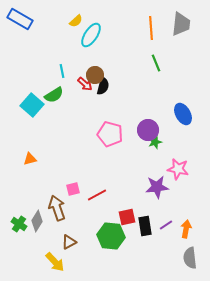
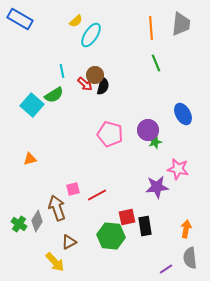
purple line: moved 44 px down
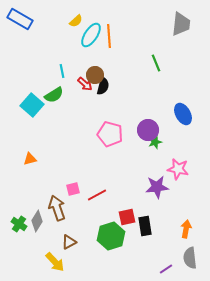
orange line: moved 42 px left, 8 px down
green hexagon: rotated 24 degrees counterclockwise
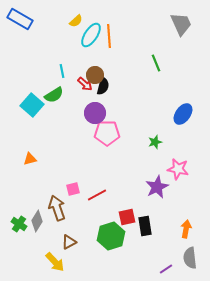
gray trapezoid: rotated 30 degrees counterclockwise
blue ellipse: rotated 65 degrees clockwise
purple circle: moved 53 px left, 17 px up
pink pentagon: moved 3 px left, 1 px up; rotated 15 degrees counterclockwise
purple star: rotated 20 degrees counterclockwise
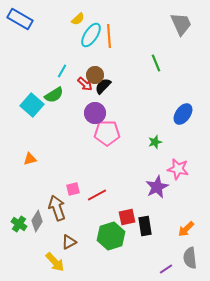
yellow semicircle: moved 2 px right, 2 px up
cyan line: rotated 40 degrees clockwise
black semicircle: rotated 150 degrees counterclockwise
orange arrow: rotated 144 degrees counterclockwise
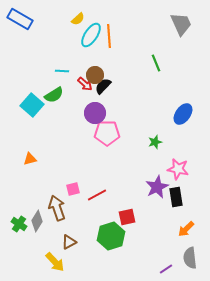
cyan line: rotated 64 degrees clockwise
black rectangle: moved 31 px right, 29 px up
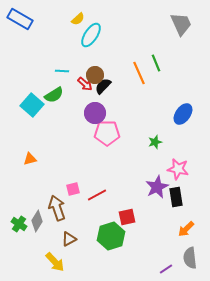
orange line: moved 30 px right, 37 px down; rotated 20 degrees counterclockwise
brown triangle: moved 3 px up
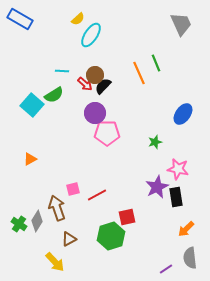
orange triangle: rotated 16 degrees counterclockwise
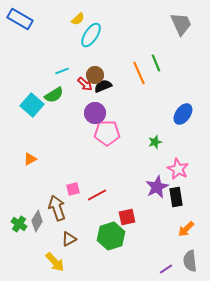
cyan line: rotated 24 degrees counterclockwise
black semicircle: rotated 24 degrees clockwise
pink star: rotated 15 degrees clockwise
gray semicircle: moved 3 px down
